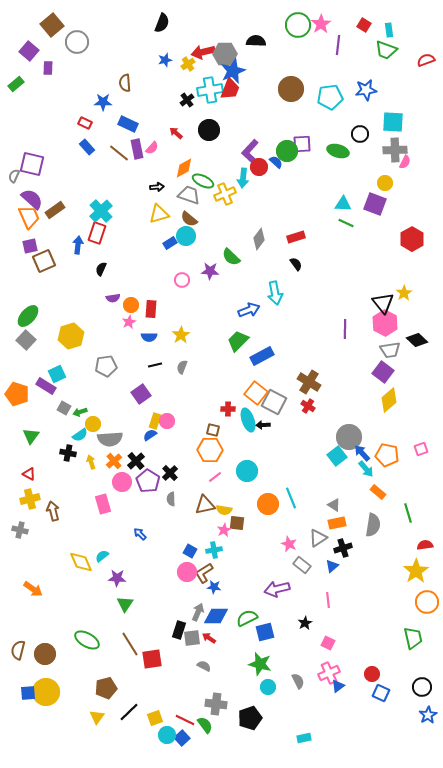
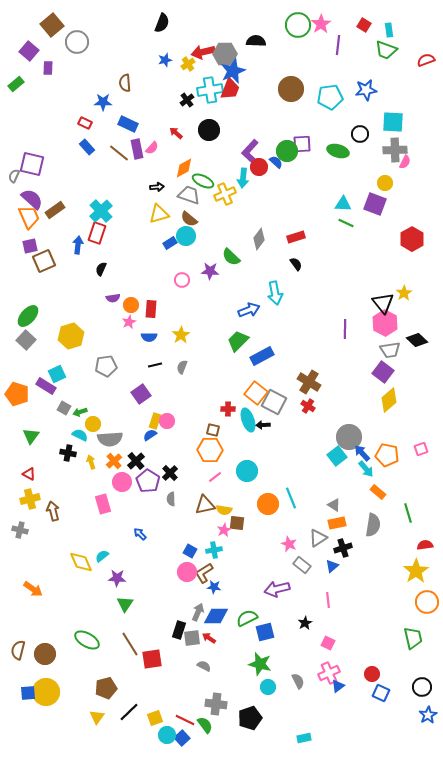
cyan semicircle at (80, 435): rotated 119 degrees counterclockwise
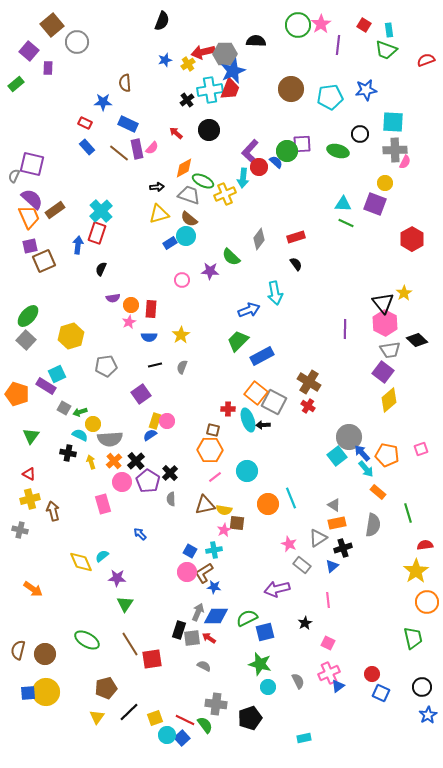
black semicircle at (162, 23): moved 2 px up
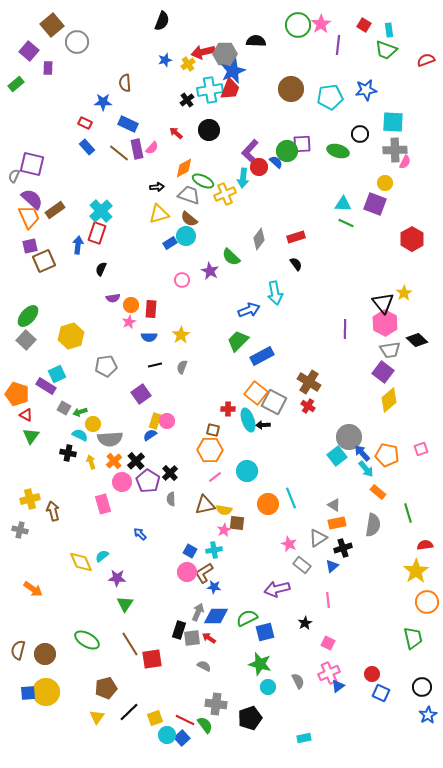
purple star at (210, 271): rotated 24 degrees clockwise
red triangle at (29, 474): moved 3 px left, 59 px up
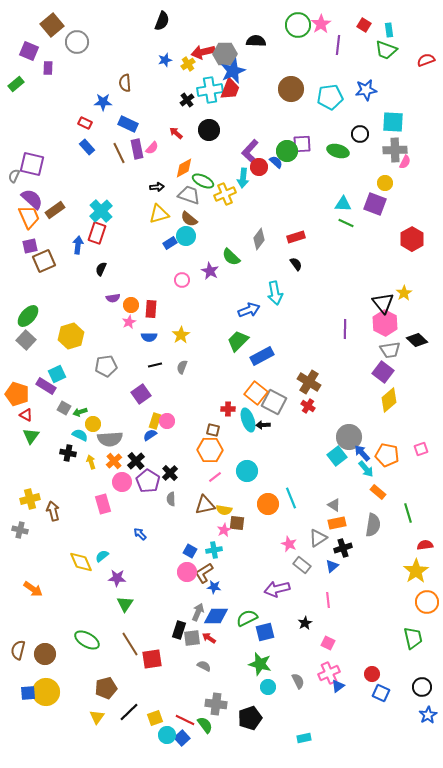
purple square at (29, 51): rotated 18 degrees counterclockwise
brown line at (119, 153): rotated 25 degrees clockwise
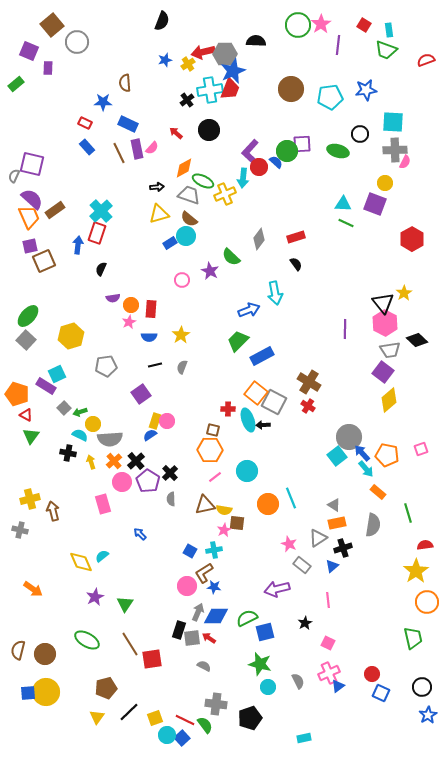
gray square at (64, 408): rotated 16 degrees clockwise
pink circle at (187, 572): moved 14 px down
purple star at (117, 578): moved 22 px left, 19 px down; rotated 30 degrees counterclockwise
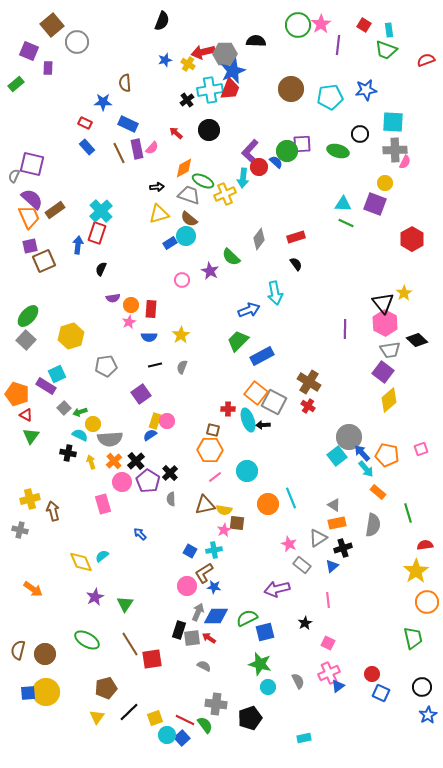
yellow cross at (188, 64): rotated 24 degrees counterclockwise
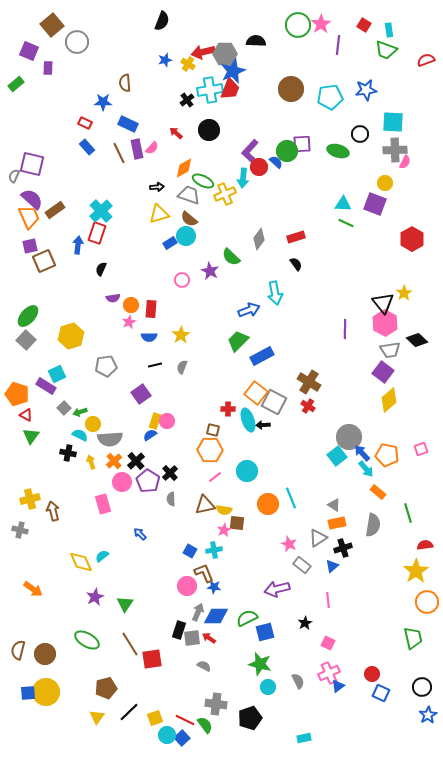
brown L-shape at (204, 573): rotated 100 degrees clockwise
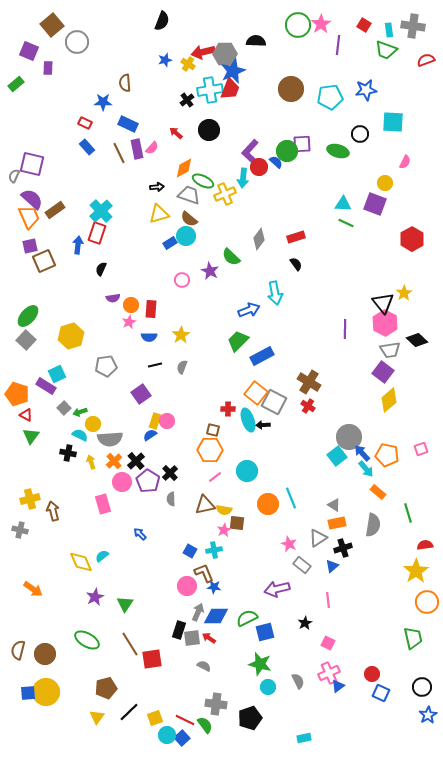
gray cross at (395, 150): moved 18 px right, 124 px up; rotated 10 degrees clockwise
